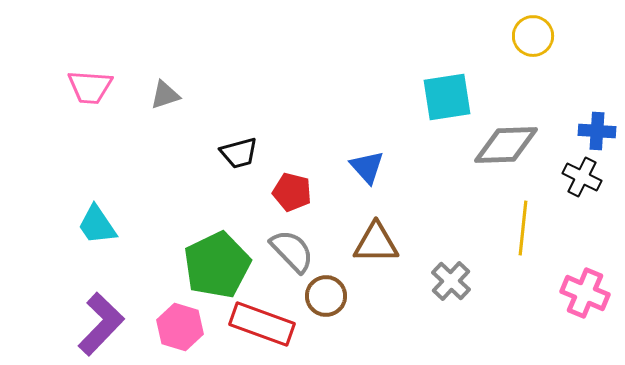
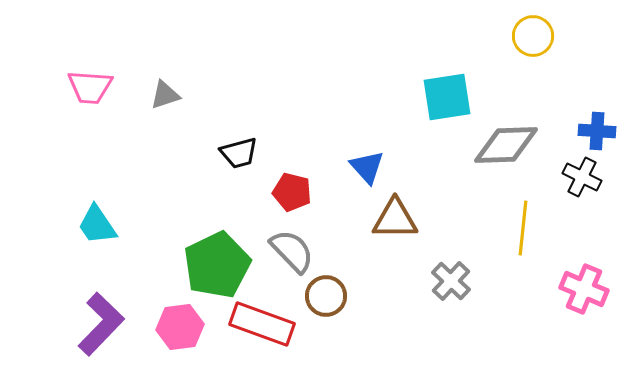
brown triangle: moved 19 px right, 24 px up
pink cross: moved 1 px left, 4 px up
pink hexagon: rotated 24 degrees counterclockwise
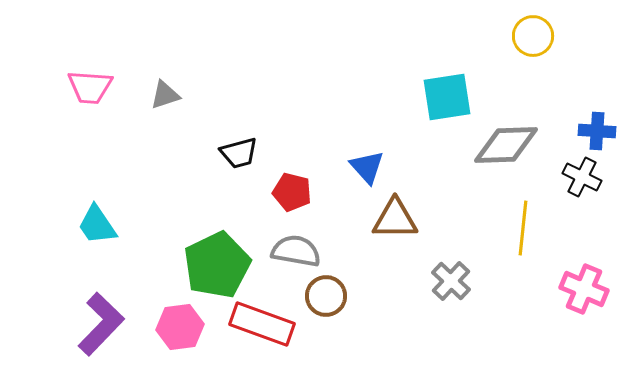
gray semicircle: moved 4 px right; rotated 36 degrees counterclockwise
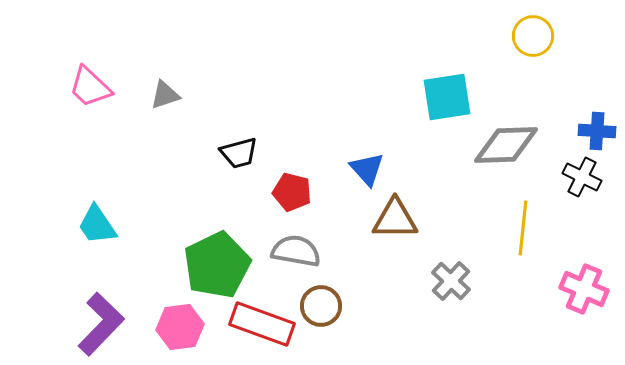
pink trapezoid: rotated 39 degrees clockwise
blue triangle: moved 2 px down
brown circle: moved 5 px left, 10 px down
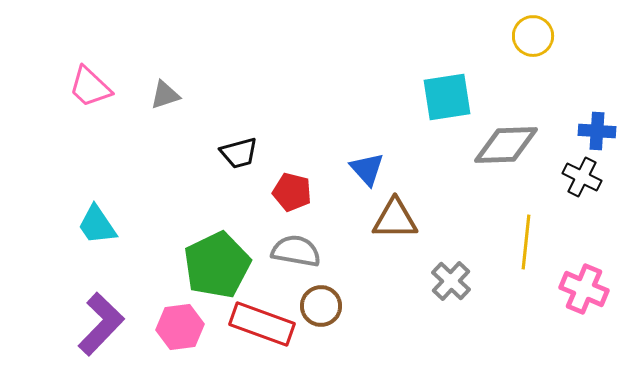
yellow line: moved 3 px right, 14 px down
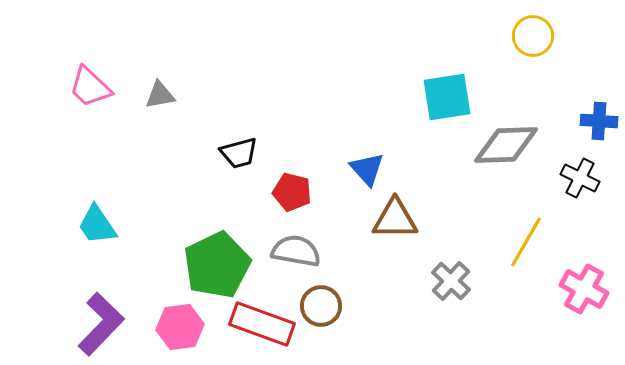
gray triangle: moved 5 px left; rotated 8 degrees clockwise
blue cross: moved 2 px right, 10 px up
black cross: moved 2 px left, 1 px down
yellow line: rotated 24 degrees clockwise
pink cross: rotated 6 degrees clockwise
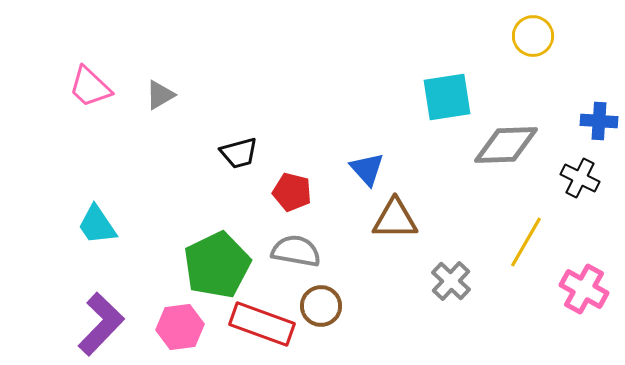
gray triangle: rotated 20 degrees counterclockwise
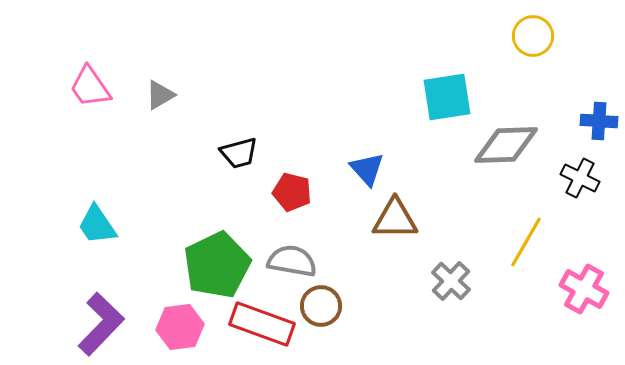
pink trapezoid: rotated 12 degrees clockwise
gray semicircle: moved 4 px left, 10 px down
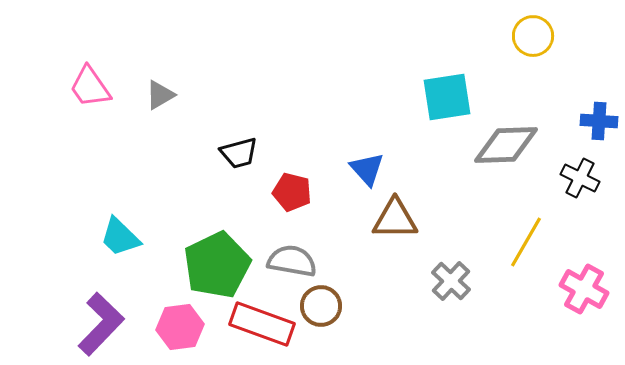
cyan trapezoid: moved 23 px right, 12 px down; rotated 12 degrees counterclockwise
